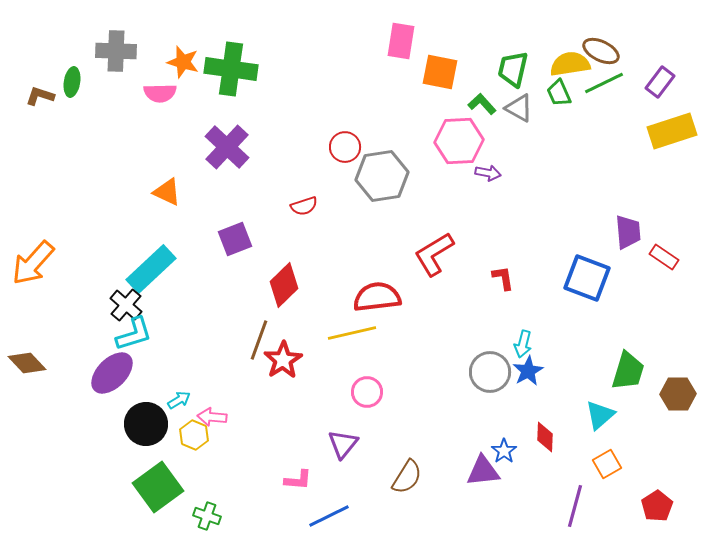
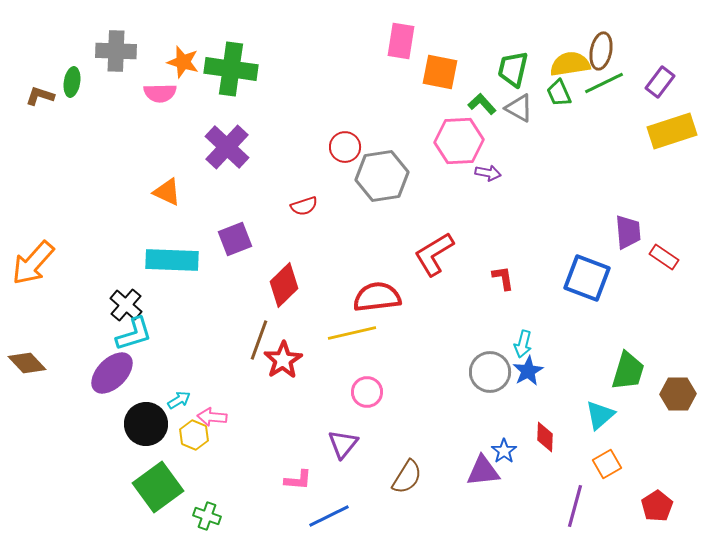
brown ellipse at (601, 51): rotated 75 degrees clockwise
cyan rectangle at (151, 269): moved 21 px right, 9 px up; rotated 45 degrees clockwise
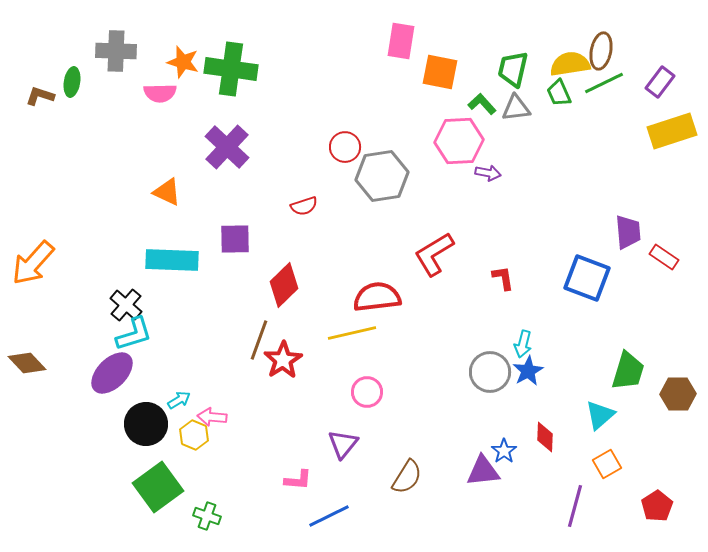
gray triangle at (519, 108): moved 3 px left; rotated 36 degrees counterclockwise
purple square at (235, 239): rotated 20 degrees clockwise
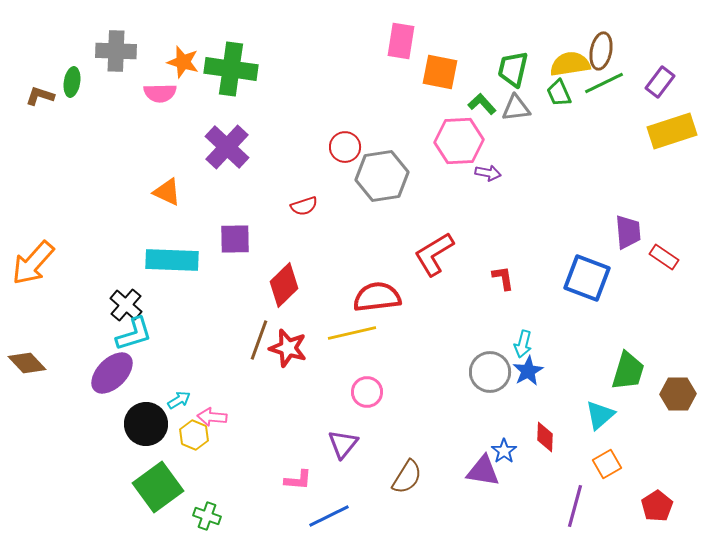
red star at (283, 360): moved 5 px right, 12 px up; rotated 24 degrees counterclockwise
purple triangle at (483, 471): rotated 15 degrees clockwise
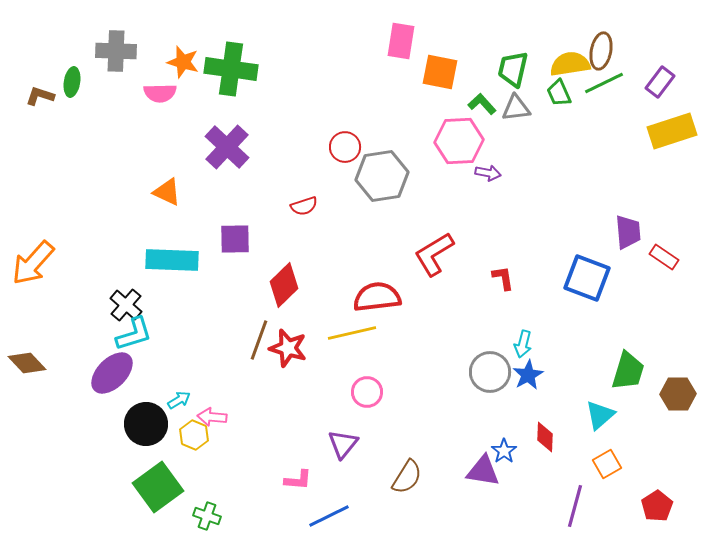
blue star at (528, 371): moved 4 px down
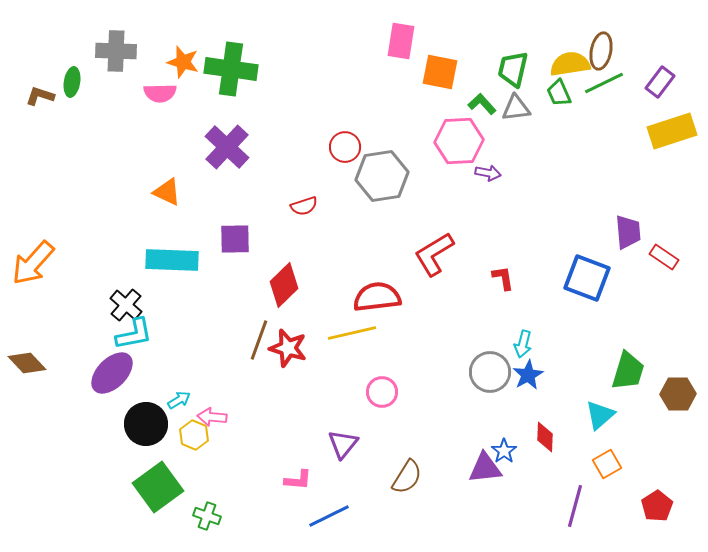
cyan L-shape at (134, 334): rotated 6 degrees clockwise
pink circle at (367, 392): moved 15 px right
purple triangle at (483, 471): moved 2 px right, 3 px up; rotated 15 degrees counterclockwise
